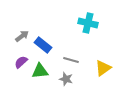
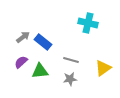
gray arrow: moved 1 px right, 1 px down
blue rectangle: moved 3 px up
gray star: moved 4 px right; rotated 24 degrees counterclockwise
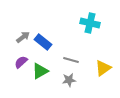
cyan cross: moved 2 px right
green triangle: rotated 24 degrees counterclockwise
gray star: moved 1 px left, 1 px down
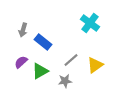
cyan cross: rotated 24 degrees clockwise
gray arrow: moved 7 px up; rotated 144 degrees clockwise
gray line: rotated 56 degrees counterclockwise
yellow triangle: moved 8 px left, 3 px up
gray star: moved 4 px left, 1 px down
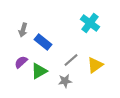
green triangle: moved 1 px left
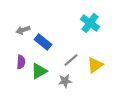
gray arrow: rotated 56 degrees clockwise
purple semicircle: rotated 136 degrees clockwise
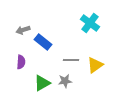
gray line: rotated 42 degrees clockwise
green triangle: moved 3 px right, 12 px down
